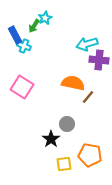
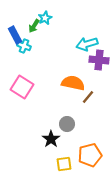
orange pentagon: rotated 25 degrees counterclockwise
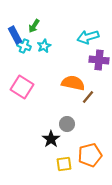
cyan star: moved 1 px left, 28 px down
cyan arrow: moved 1 px right, 7 px up
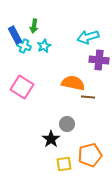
green arrow: rotated 24 degrees counterclockwise
brown line: rotated 56 degrees clockwise
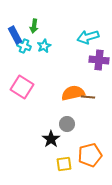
orange semicircle: moved 10 px down; rotated 25 degrees counterclockwise
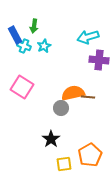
gray circle: moved 6 px left, 16 px up
orange pentagon: rotated 15 degrees counterclockwise
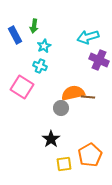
cyan cross: moved 16 px right, 20 px down
purple cross: rotated 18 degrees clockwise
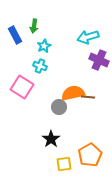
gray circle: moved 2 px left, 1 px up
